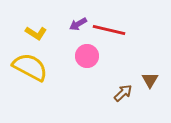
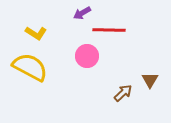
purple arrow: moved 4 px right, 11 px up
red line: rotated 12 degrees counterclockwise
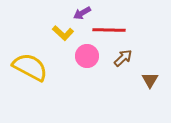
yellow L-shape: moved 27 px right; rotated 10 degrees clockwise
brown arrow: moved 35 px up
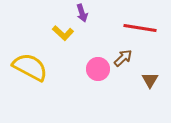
purple arrow: rotated 78 degrees counterclockwise
red line: moved 31 px right, 2 px up; rotated 8 degrees clockwise
pink circle: moved 11 px right, 13 px down
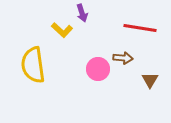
yellow L-shape: moved 1 px left, 3 px up
brown arrow: rotated 48 degrees clockwise
yellow semicircle: moved 3 px right, 2 px up; rotated 126 degrees counterclockwise
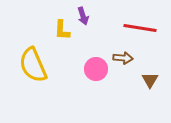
purple arrow: moved 1 px right, 3 px down
yellow L-shape: rotated 50 degrees clockwise
yellow semicircle: rotated 15 degrees counterclockwise
pink circle: moved 2 px left
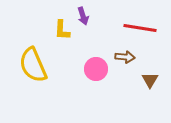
brown arrow: moved 2 px right, 1 px up
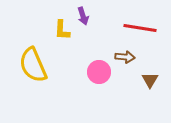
pink circle: moved 3 px right, 3 px down
